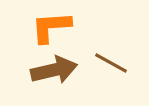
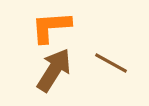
brown arrow: rotated 45 degrees counterclockwise
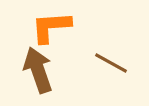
brown arrow: moved 16 px left; rotated 51 degrees counterclockwise
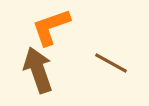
orange L-shape: rotated 15 degrees counterclockwise
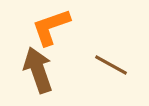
brown line: moved 2 px down
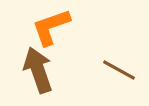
brown line: moved 8 px right, 5 px down
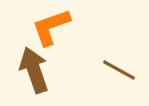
brown arrow: moved 4 px left
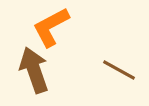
orange L-shape: rotated 9 degrees counterclockwise
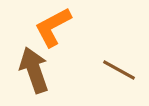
orange L-shape: moved 2 px right
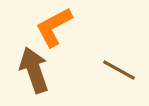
orange L-shape: moved 1 px right
